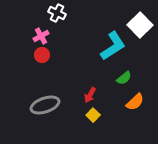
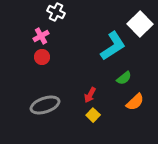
white cross: moved 1 px left, 1 px up
white square: moved 1 px up
red circle: moved 2 px down
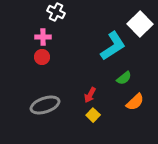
pink cross: moved 2 px right, 1 px down; rotated 28 degrees clockwise
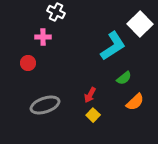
red circle: moved 14 px left, 6 px down
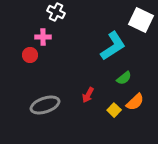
white square: moved 1 px right, 4 px up; rotated 20 degrees counterclockwise
red circle: moved 2 px right, 8 px up
red arrow: moved 2 px left
yellow square: moved 21 px right, 5 px up
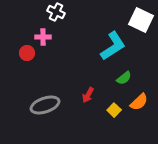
red circle: moved 3 px left, 2 px up
orange semicircle: moved 4 px right
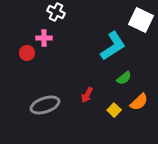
pink cross: moved 1 px right, 1 px down
red arrow: moved 1 px left
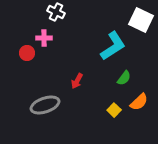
green semicircle: rotated 14 degrees counterclockwise
red arrow: moved 10 px left, 14 px up
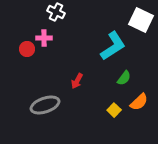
red circle: moved 4 px up
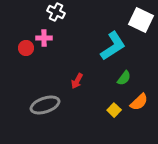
red circle: moved 1 px left, 1 px up
